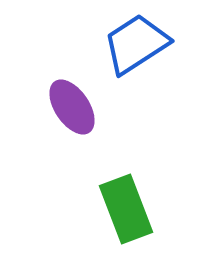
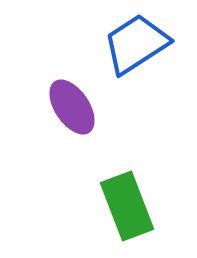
green rectangle: moved 1 px right, 3 px up
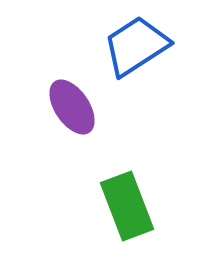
blue trapezoid: moved 2 px down
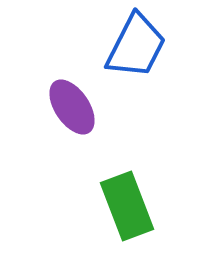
blue trapezoid: rotated 150 degrees clockwise
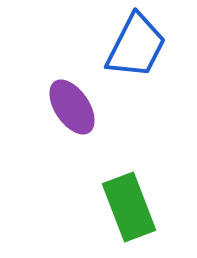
green rectangle: moved 2 px right, 1 px down
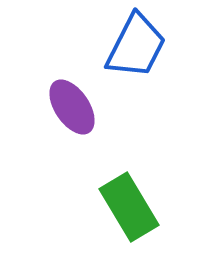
green rectangle: rotated 10 degrees counterclockwise
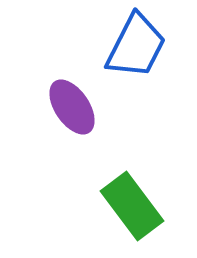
green rectangle: moved 3 px right, 1 px up; rotated 6 degrees counterclockwise
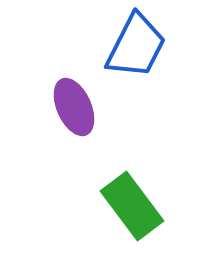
purple ellipse: moved 2 px right; rotated 10 degrees clockwise
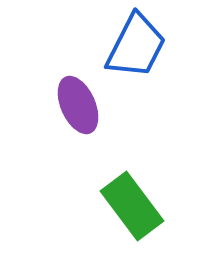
purple ellipse: moved 4 px right, 2 px up
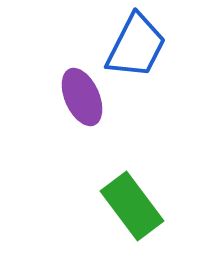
purple ellipse: moved 4 px right, 8 px up
